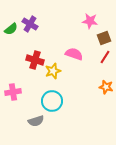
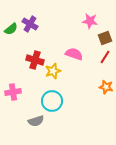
brown square: moved 1 px right
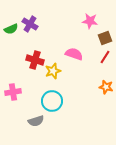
green semicircle: rotated 16 degrees clockwise
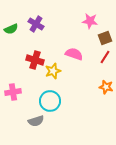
purple cross: moved 6 px right
cyan circle: moved 2 px left
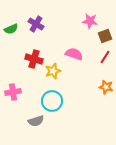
brown square: moved 2 px up
red cross: moved 1 px left, 1 px up
cyan circle: moved 2 px right
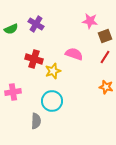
gray semicircle: rotated 70 degrees counterclockwise
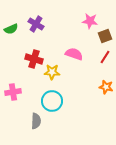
yellow star: moved 1 px left, 1 px down; rotated 21 degrees clockwise
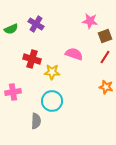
red cross: moved 2 px left
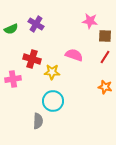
brown square: rotated 24 degrees clockwise
pink semicircle: moved 1 px down
orange star: moved 1 px left
pink cross: moved 13 px up
cyan circle: moved 1 px right
gray semicircle: moved 2 px right
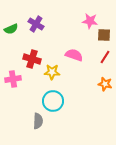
brown square: moved 1 px left, 1 px up
orange star: moved 3 px up
